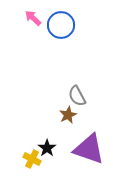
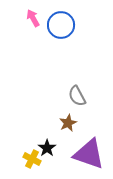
pink arrow: rotated 18 degrees clockwise
brown star: moved 8 px down
purple triangle: moved 5 px down
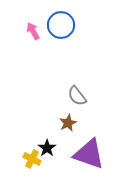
pink arrow: moved 13 px down
gray semicircle: rotated 10 degrees counterclockwise
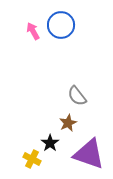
black star: moved 3 px right, 5 px up
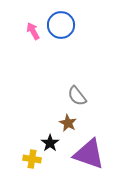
brown star: rotated 18 degrees counterclockwise
yellow cross: rotated 18 degrees counterclockwise
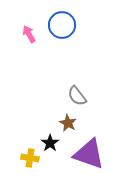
blue circle: moved 1 px right
pink arrow: moved 4 px left, 3 px down
yellow cross: moved 2 px left, 1 px up
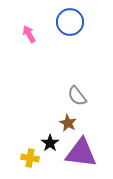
blue circle: moved 8 px right, 3 px up
purple triangle: moved 8 px left, 1 px up; rotated 12 degrees counterclockwise
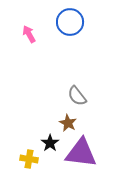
yellow cross: moved 1 px left, 1 px down
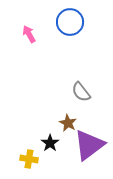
gray semicircle: moved 4 px right, 4 px up
purple triangle: moved 8 px right, 8 px up; rotated 44 degrees counterclockwise
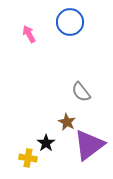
brown star: moved 1 px left, 1 px up
black star: moved 4 px left
yellow cross: moved 1 px left, 1 px up
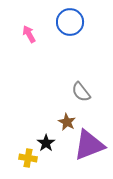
purple triangle: rotated 16 degrees clockwise
